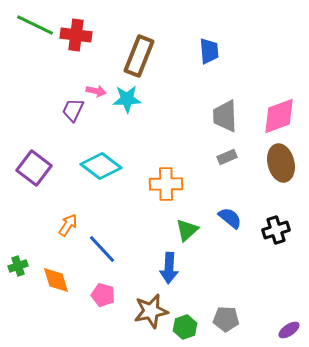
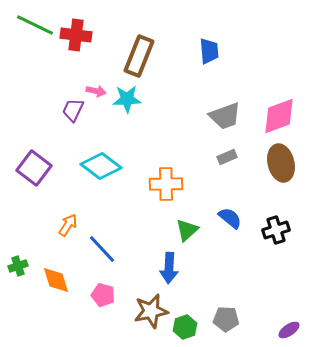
gray trapezoid: rotated 108 degrees counterclockwise
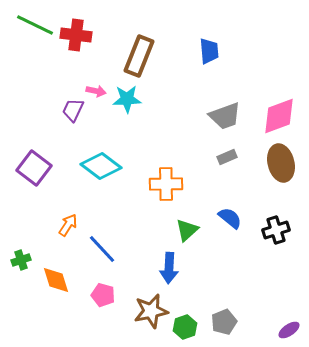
green cross: moved 3 px right, 6 px up
gray pentagon: moved 2 px left, 3 px down; rotated 25 degrees counterclockwise
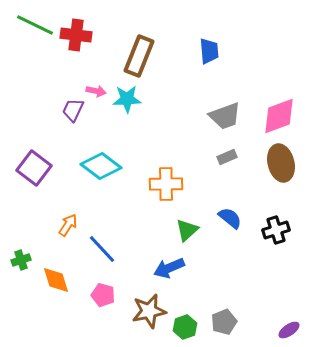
blue arrow: rotated 64 degrees clockwise
brown star: moved 2 px left
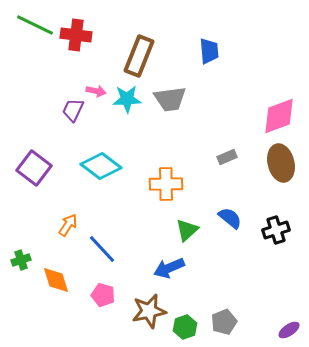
gray trapezoid: moved 55 px left, 17 px up; rotated 12 degrees clockwise
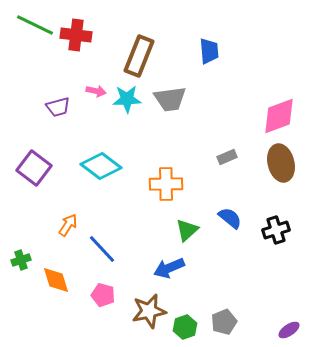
purple trapezoid: moved 15 px left, 3 px up; rotated 130 degrees counterclockwise
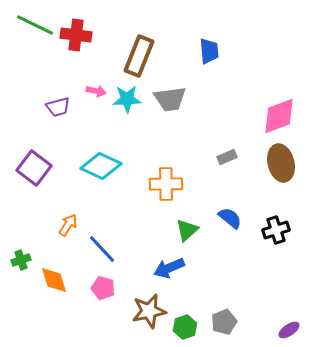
cyan diamond: rotated 12 degrees counterclockwise
orange diamond: moved 2 px left
pink pentagon: moved 7 px up
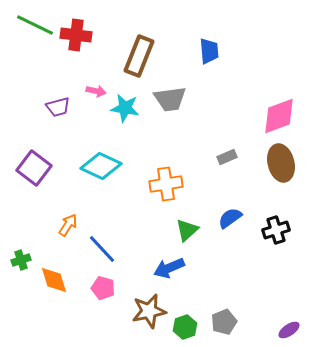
cyan star: moved 2 px left, 9 px down; rotated 12 degrees clockwise
orange cross: rotated 8 degrees counterclockwise
blue semicircle: rotated 75 degrees counterclockwise
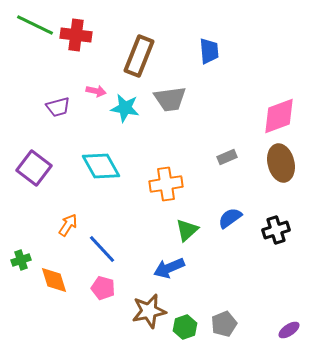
cyan diamond: rotated 36 degrees clockwise
gray pentagon: moved 2 px down
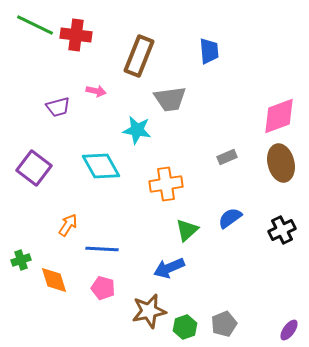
cyan star: moved 12 px right, 22 px down
black cross: moved 6 px right; rotated 8 degrees counterclockwise
blue line: rotated 44 degrees counterclockwise
purple ellipse: rotated 20 degrees counterclockwise
